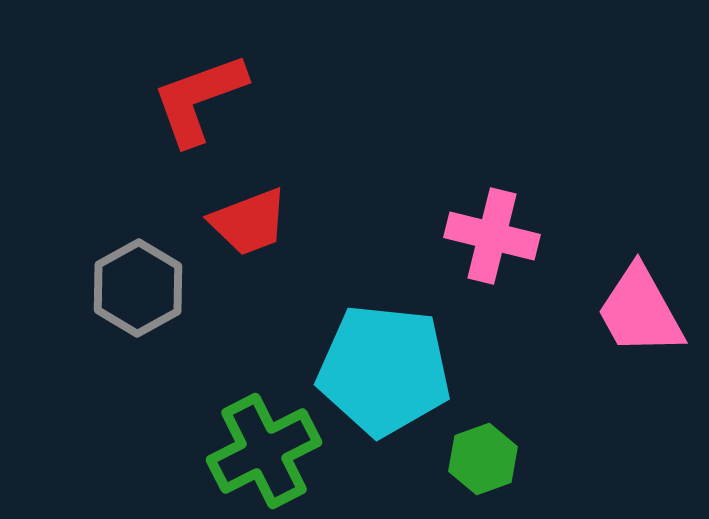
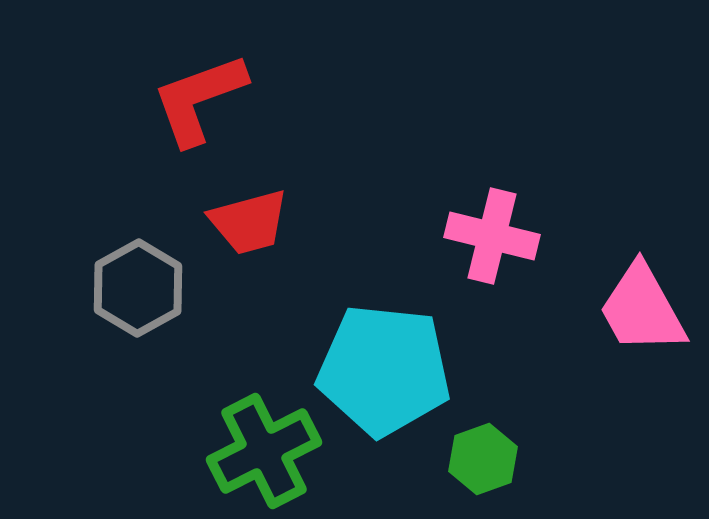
red trapezoid: rotated 6 degrees clockwise
pink trapezoid: moved 2 px right, 2 px up
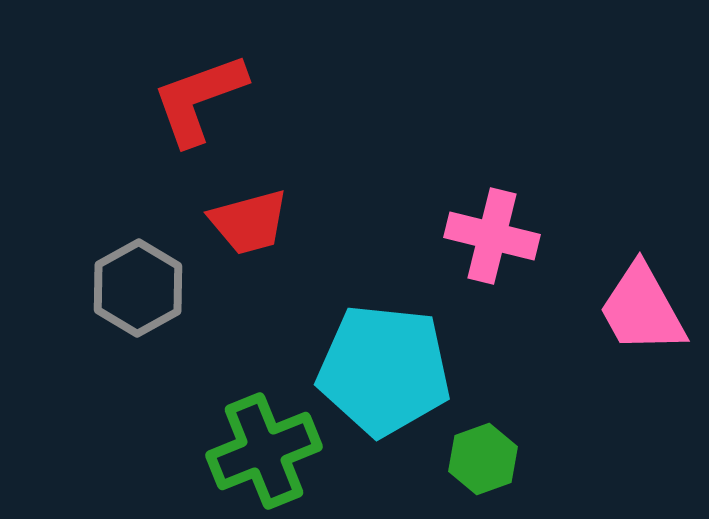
green cross: rotated 5 degrees clockwise
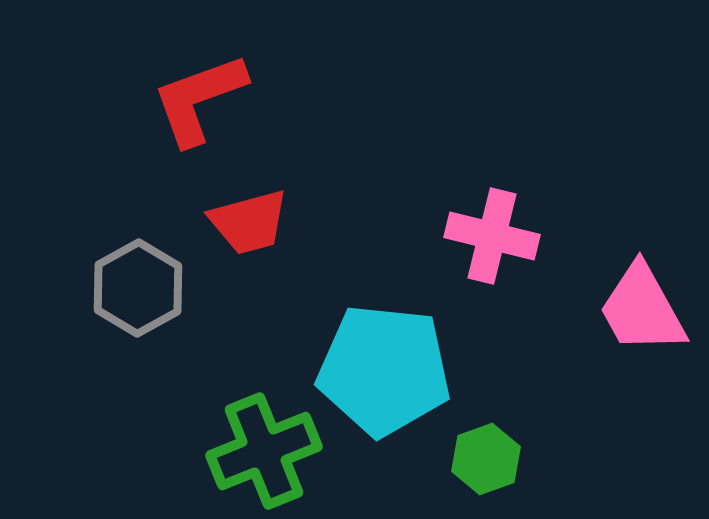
green hexagon: moved 3 px right
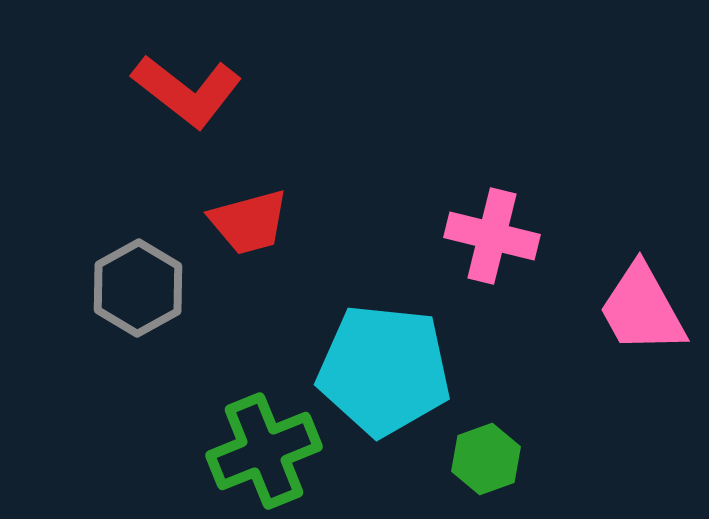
red L-shape: moved 12 px left, 8 px up; rotated 122 degrees counterclockwise
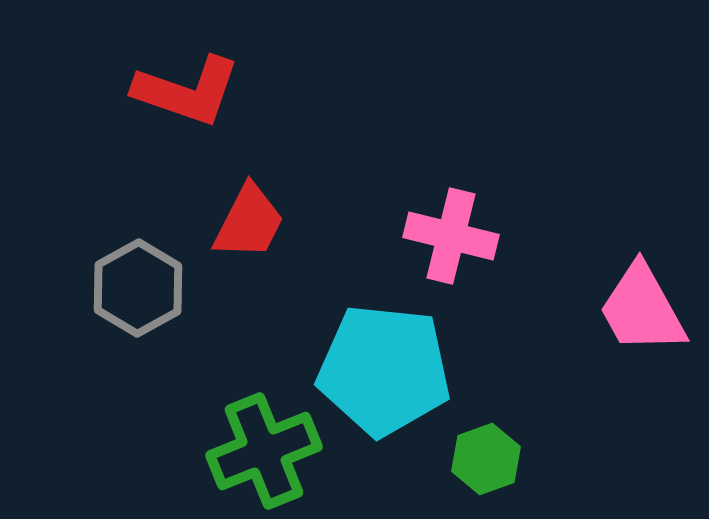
red L-shape: rotated 19 degrees counterclockwise
red trapezoid: rotated 48 degrees counterclockwise
pink cross: moved 41 px left
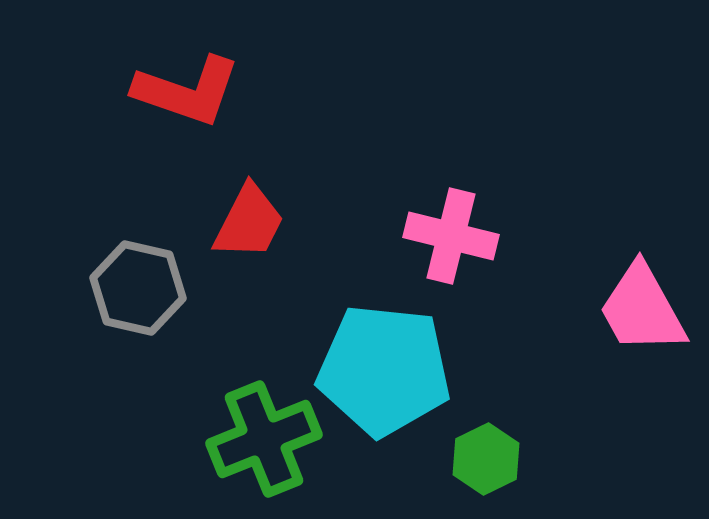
gray hexagon: rotated 18 degrees counterclockwise
green cross: moved 12 px up
green hexagon: rotated 6 degrees counterclockwise
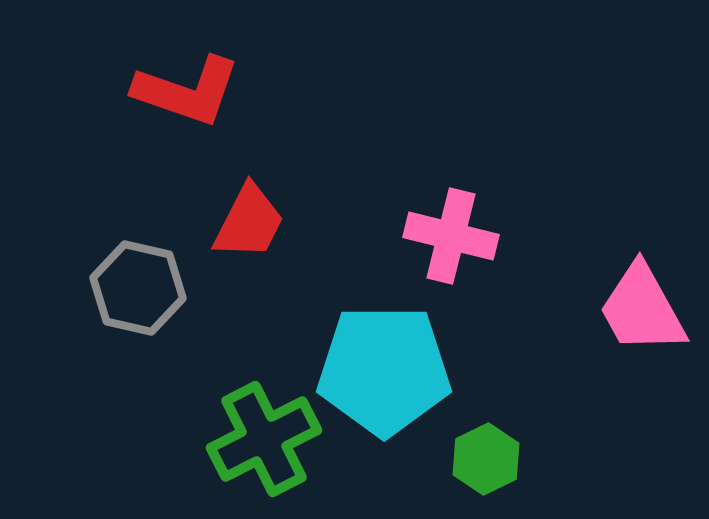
cyan pentagon: rotated 6 degrees counterclockwise
green cross: rotated 5 degrees counterclockwise
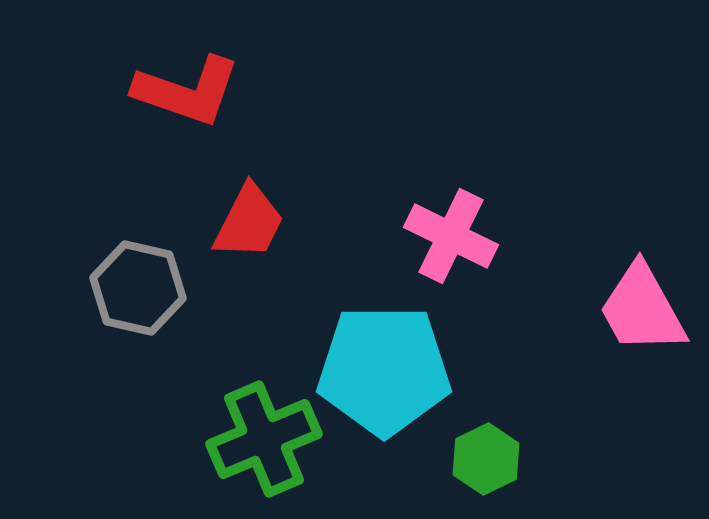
pink cross: rotated 12 degrees clockwise
green cross: rotated 4 degrees clockwise
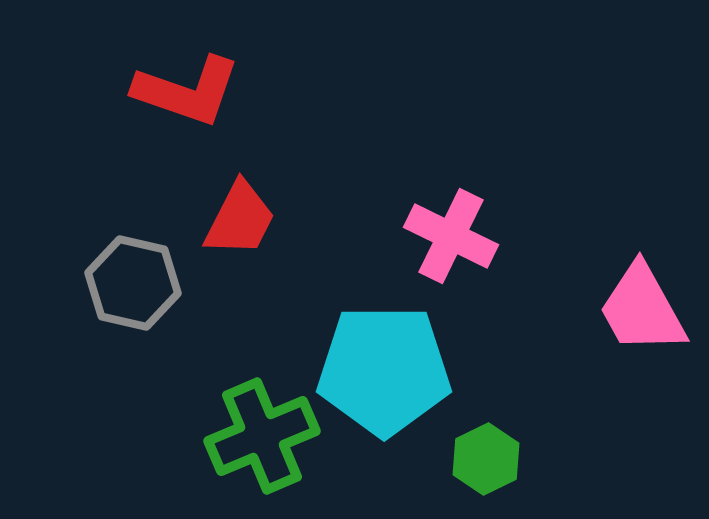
red trapezoid: moved 9 px left, 3 px up
gray hexagon: moved 5 px left, 5 px up
green cross: moved 2 px left, 3 px up
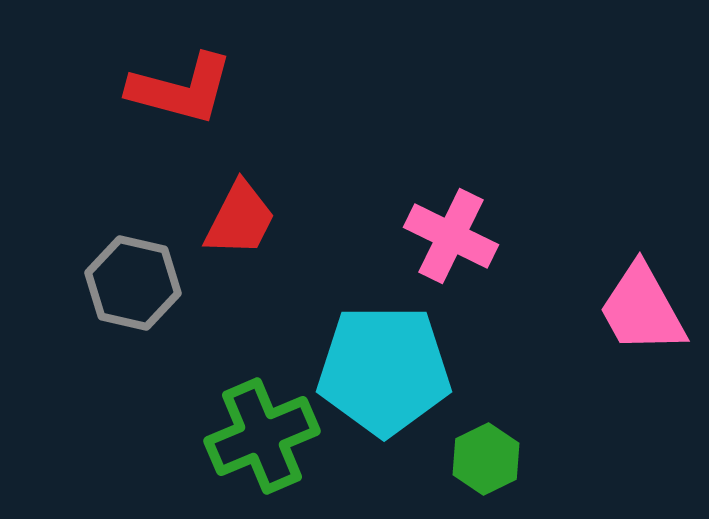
red L-shape: moved 6 px left, 2 px up; rotated 4 degrees counterclockwise
